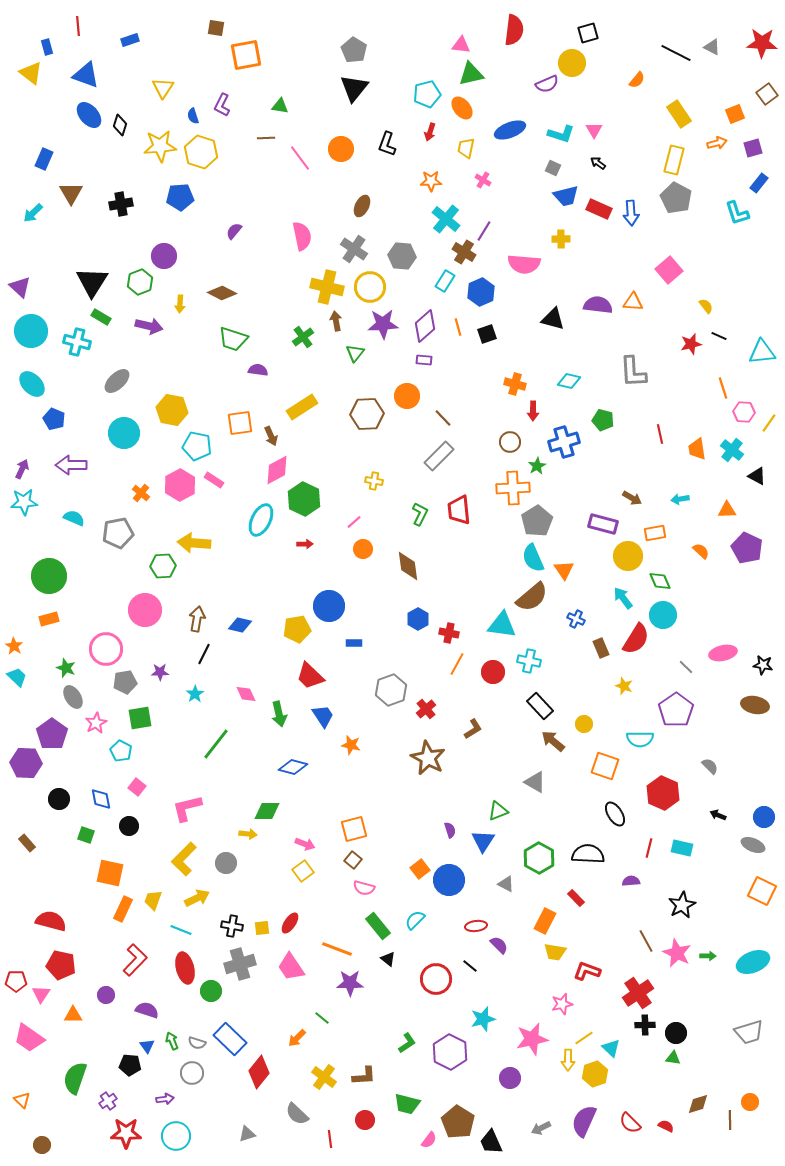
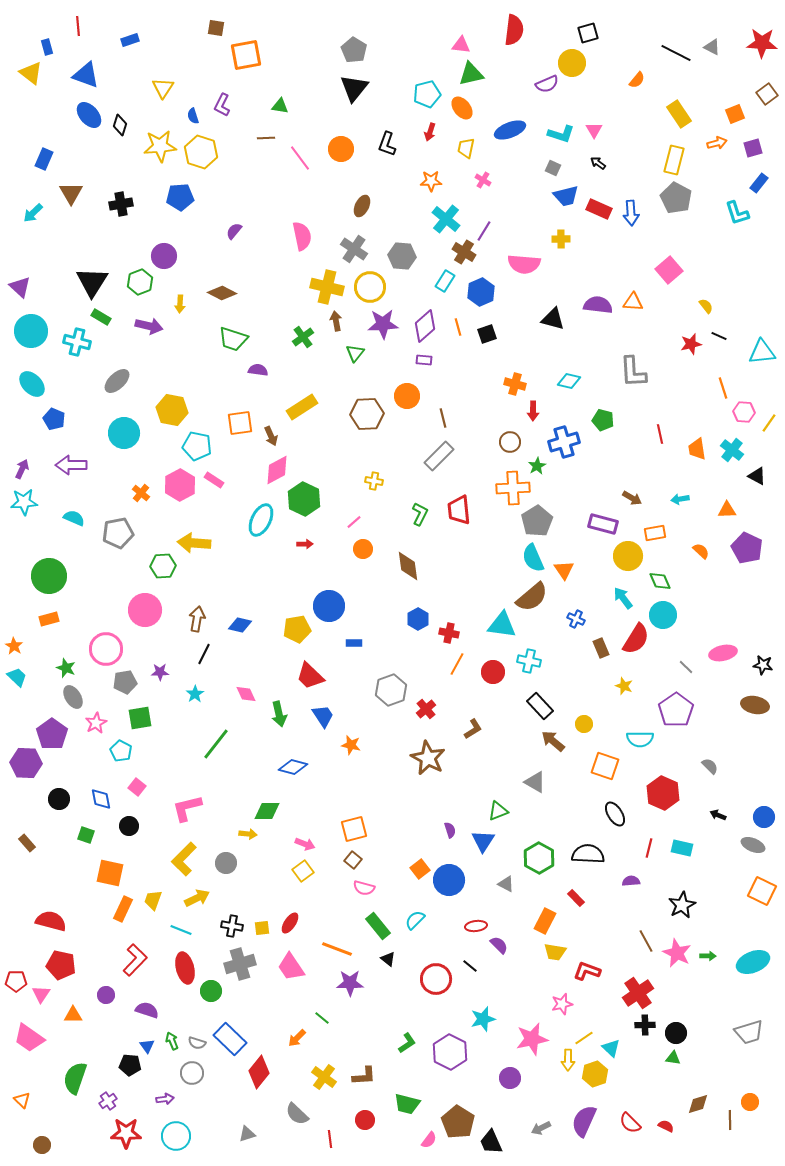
brown line at (443, 418): rotated 30 degrees clockwise
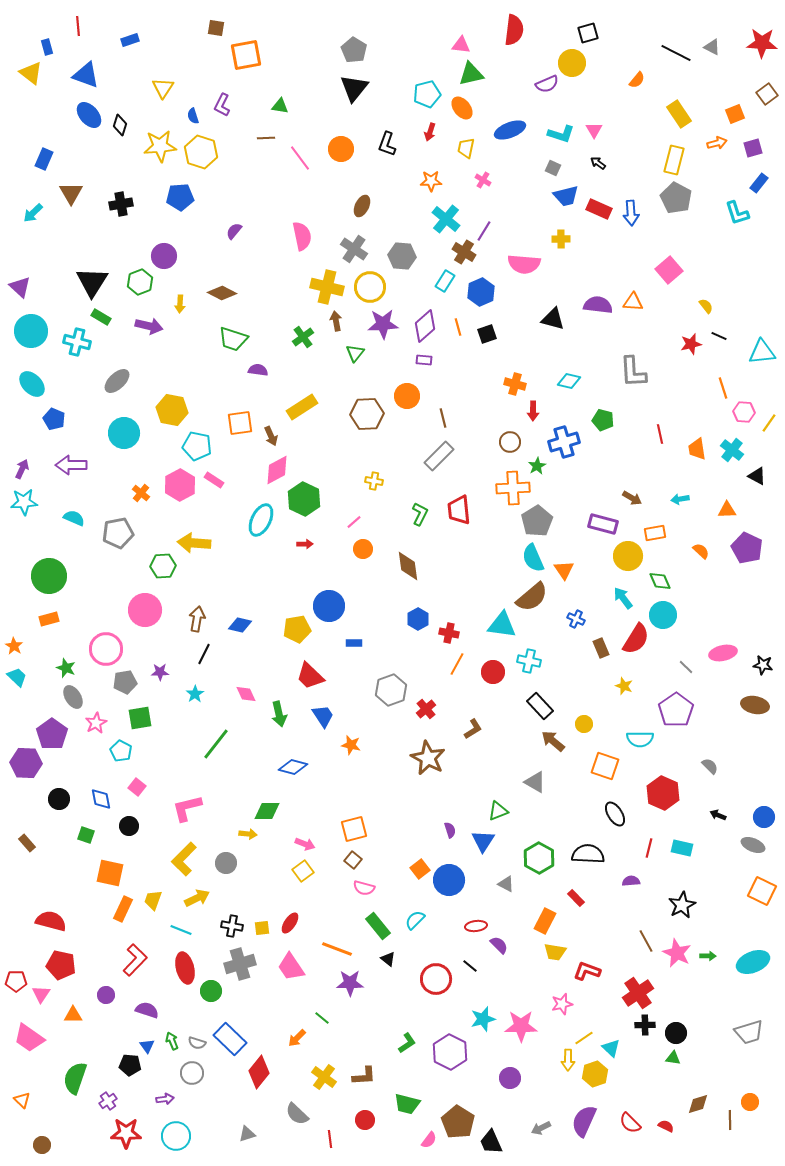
pink star at (532, 1039): moved 11 px left, 13 px up; rotated 12 degrees clockwise
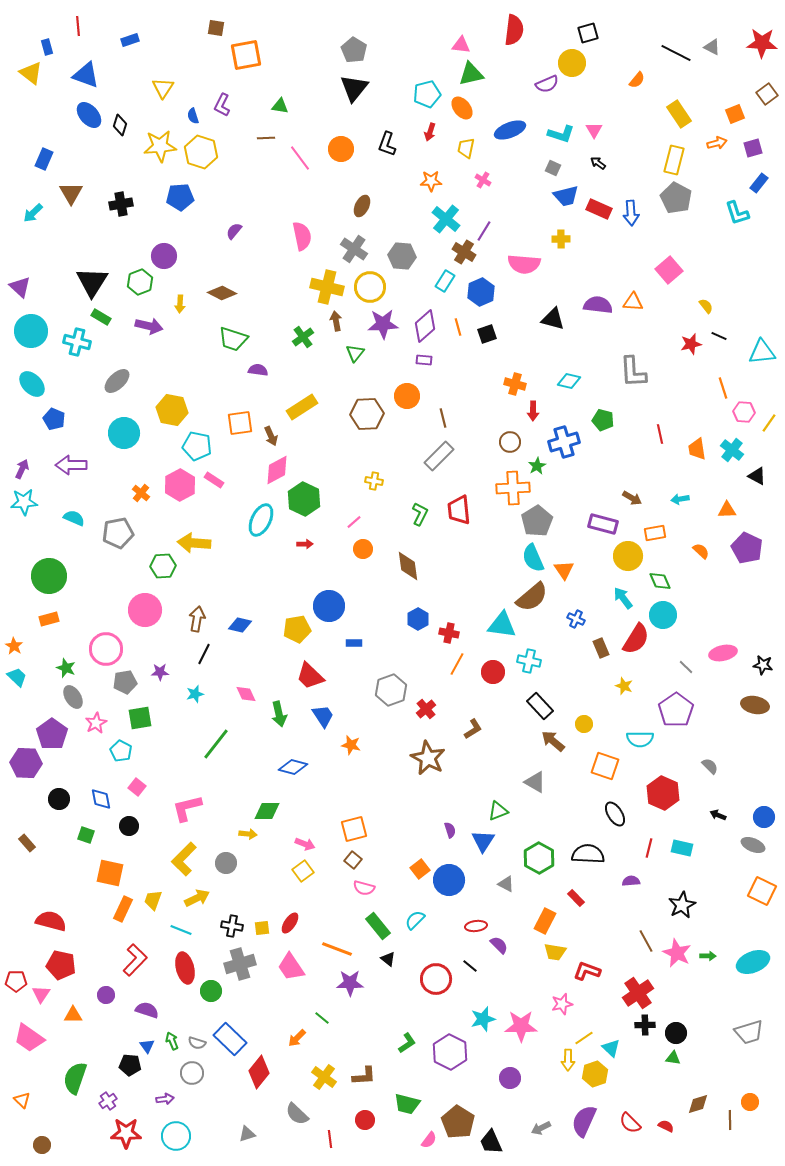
cyan star at (195, 694): rotated 18 degrees clockwise
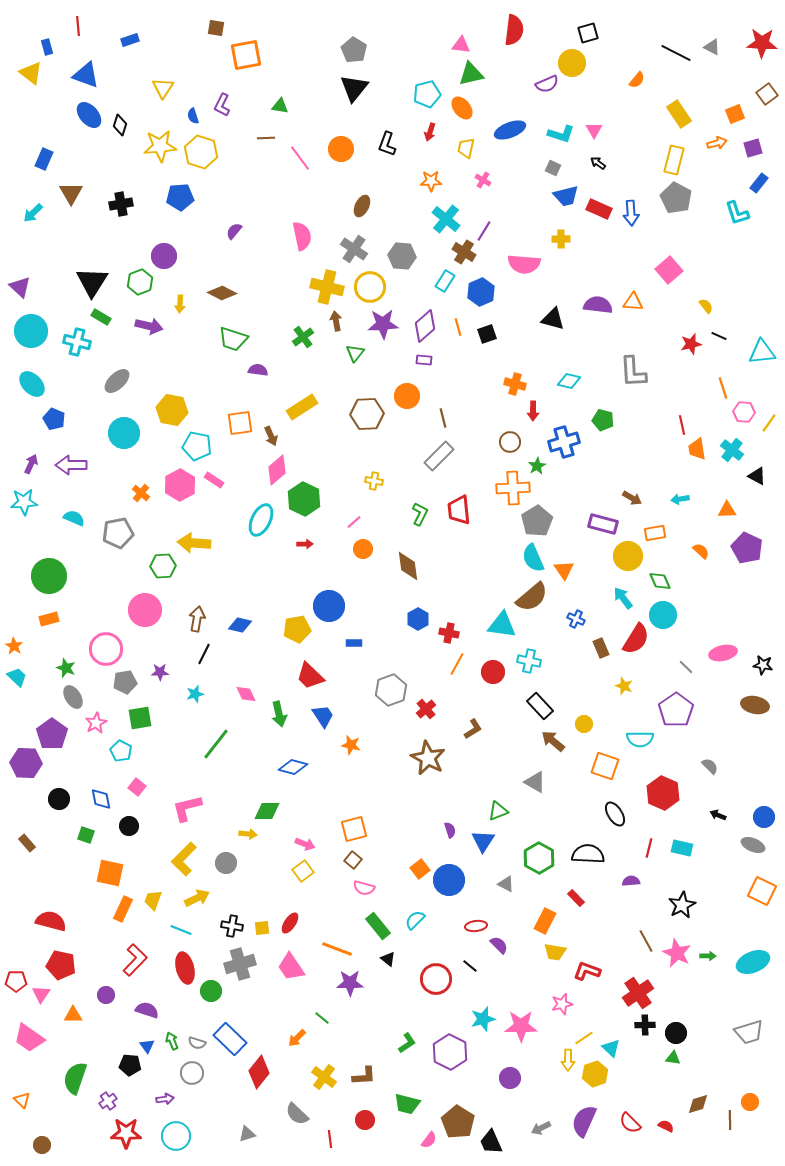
red line at (660, 434): moved 22 px right, 9 px up
purple arrow at (22, 469): moved 9 px right, 5 px up
pink diamond at (277, 470): rotated 12 degrees counterclockwise
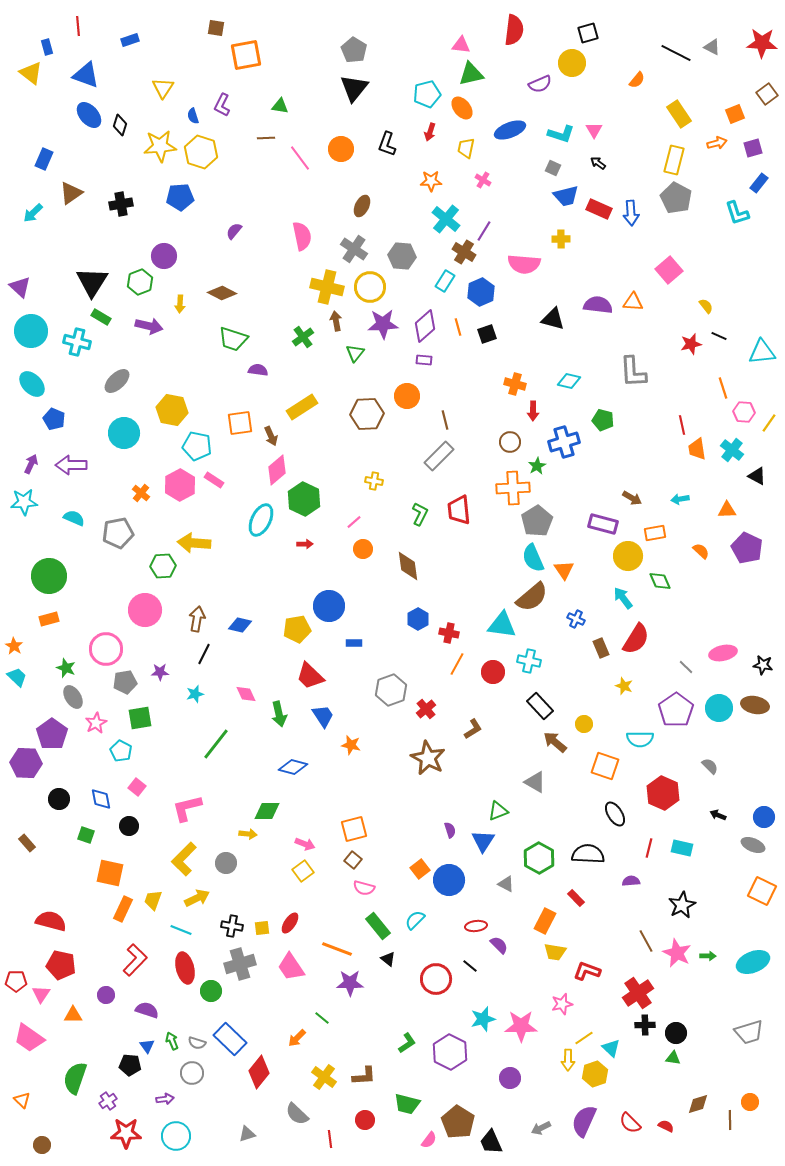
purple semicircle at (547, 84): moved 7 px left
brown triangle at (71, 193): rotated 25 degrees clockwise
brown line at (443, 418): moved 2 px right, 2 px down
cyan circle at (663, 615): moved 56 px right, 93 px down
brown arrow at (553, 741): moved 2 px right, 1 px down
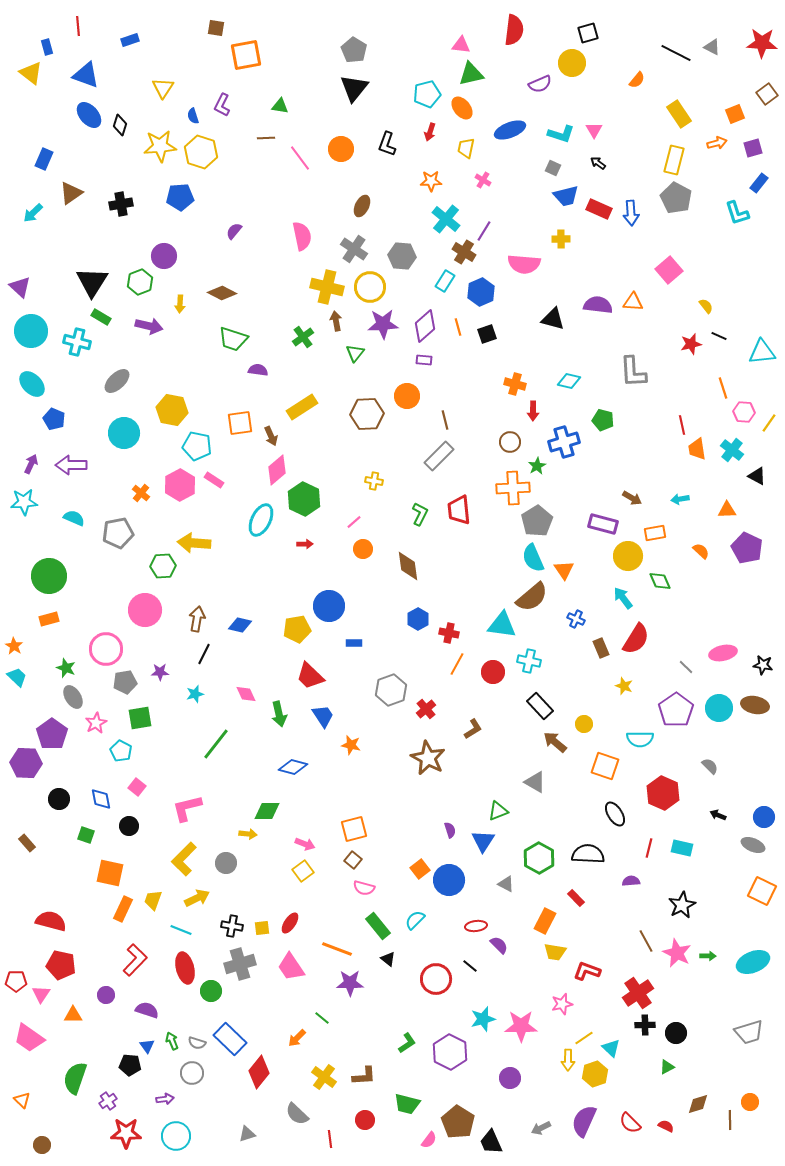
green triangle at (673, 1058): moved 6 px left, 9 px down; rotated 35 degrees counterclockwise
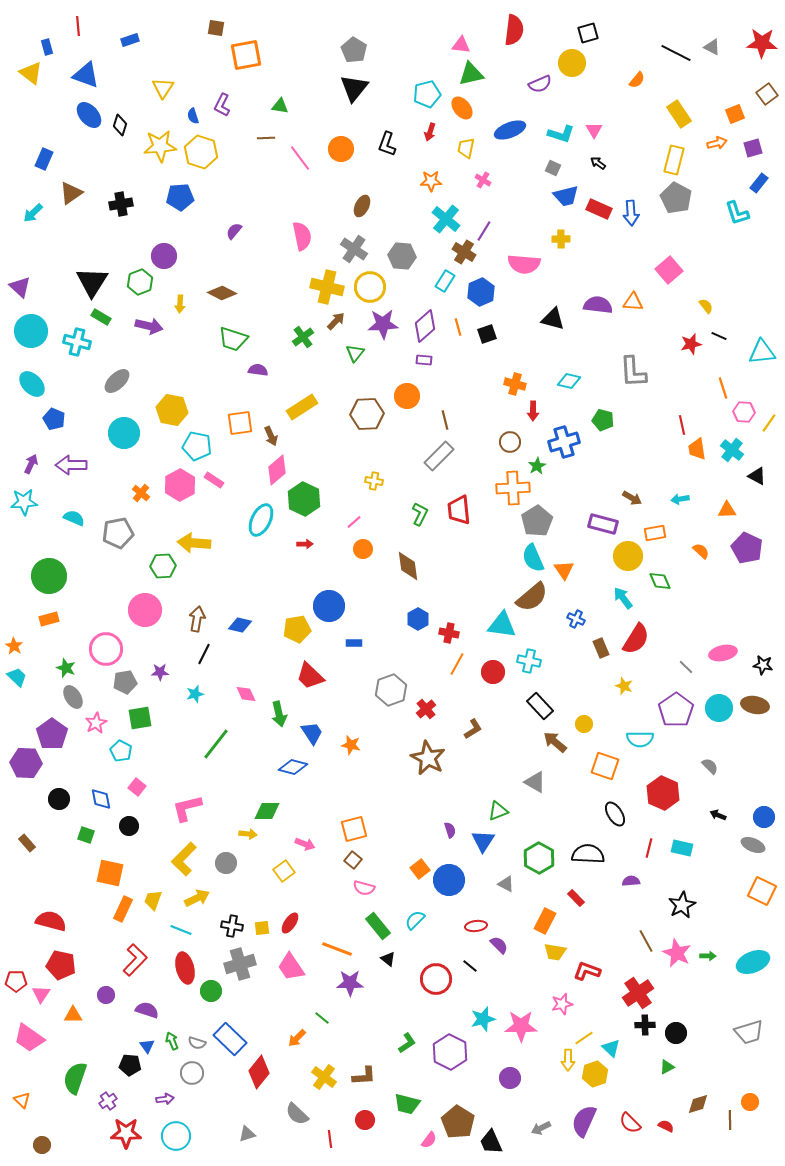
brown arrow at (336, 321): rotated 54 degrees clockwise
blue trapezoid at (323, 716): moved 11 px left, 17 px down
yellow square at (303, 871): moved 19 px left
